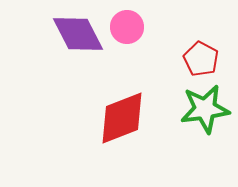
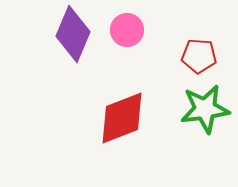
pink circle: moved 3 px down
purple diamond: moved 5 px left; rotated 50 degrees clockwise
red pentagon: moved 2 px left, 3 px up; rotated 24 degrees counterclockwise
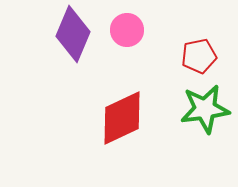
red pentagon: rotated 16 degrees counterclockwise
red diamond: rotated 4 degrees counterclockwise
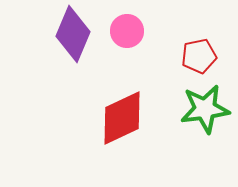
pink circle: moved 1 px down
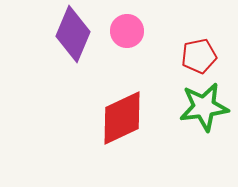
green star: moved 1 px left, 2 px up
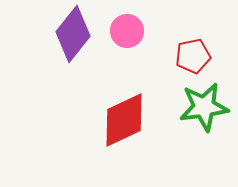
purple diamond: rotated 16 degrees clockwise
red pentagon: moved 6 px left
red diamond: moved 2 px right, 2 px down
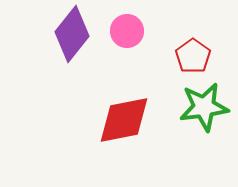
purple diamond: moved 1 px left
red pentagon: rotated 24 degrees counterclockwise
red diamond: rotated 14 degrees clockwise
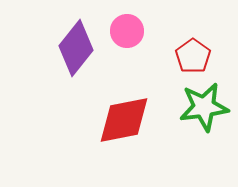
purple diamond: moved 4 px right, 14 px down
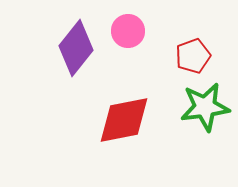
pink circle: moved 1 px right
red pentagon: rotated 16 degrees clockwise
green star: moved 1 px right
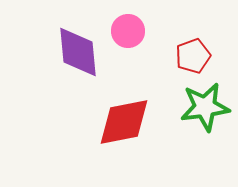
purple diamond: moved 2 px right, 4 px down; rotated 44 degrees counterclockwise
red diamond: moved 2 px down
